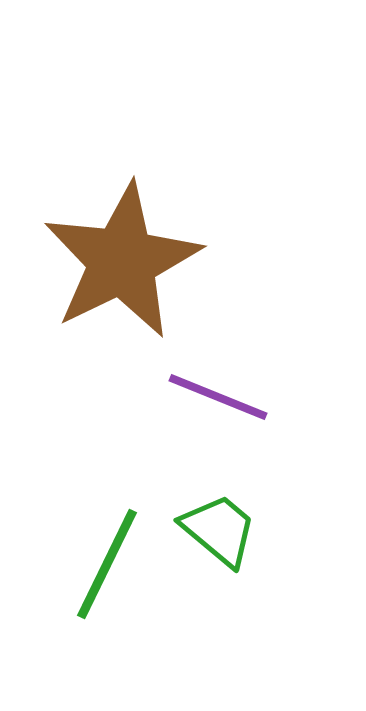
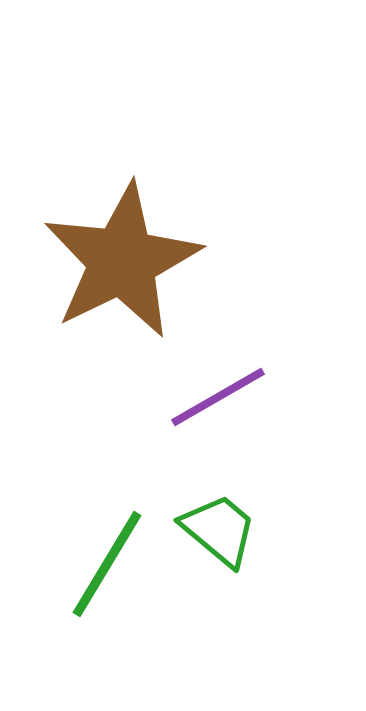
purple line: rotated 52 degrees counterclockwise
green line: rotated 5 degrees clockwise
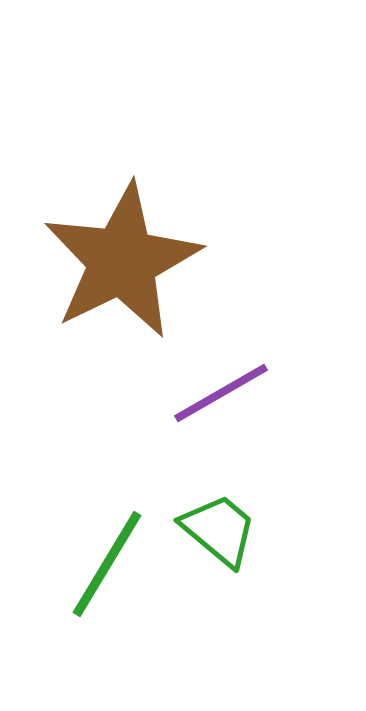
purple line: moved 3 px right, 4 px up
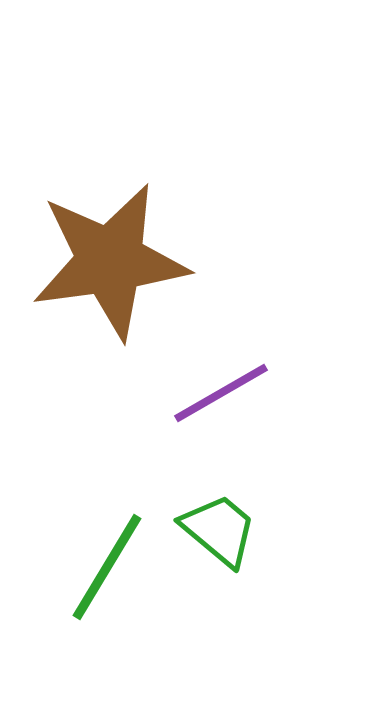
brown star: moved 12 px left; rotated 18 degrees clockwise
green line: moved 3 px down
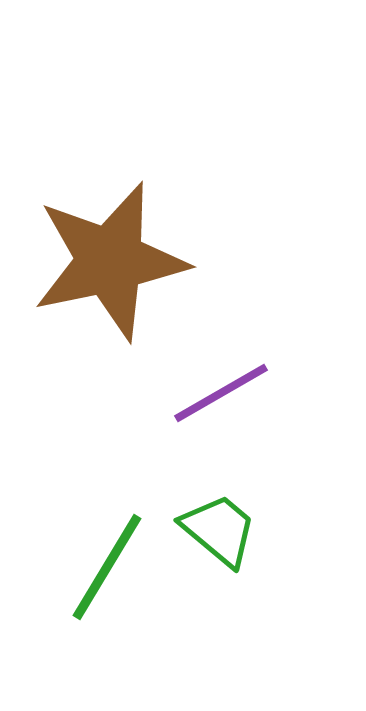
brown star: rotated 4 degrees counterclockwise
